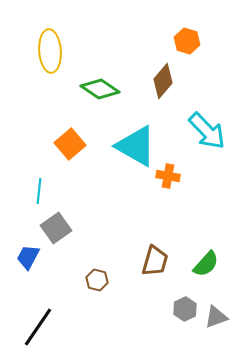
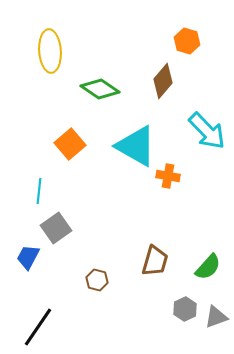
green semicircle: moved 2 px right, 3 px down
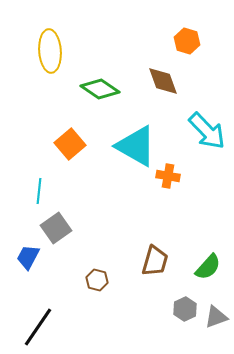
brown diamond: rotated 60 degrees counterclockwise
